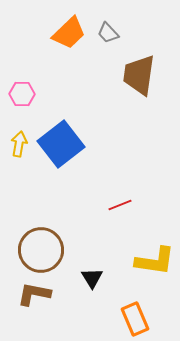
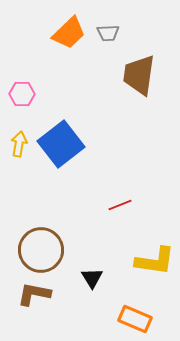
gray trapezoid: rotated 50 degrees counterclockwise
orange rectangle: rotated 44 degrees counterclockwise
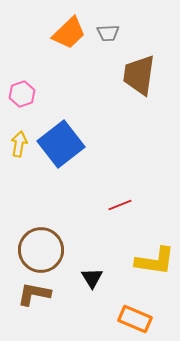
pink hexagon: rotated 20 degrees counterclockwise
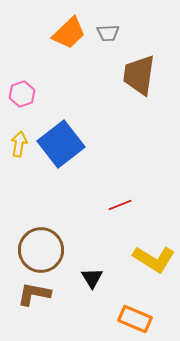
yellow L-shape: moved 1 px left, 2 px up; rotated 24 degrees clockwise
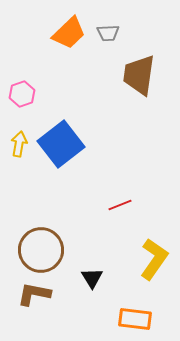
yellow L-shape: rotated 87 degrees counterclockwise
orange rectangle: rotated 16 degrees counterclockwise
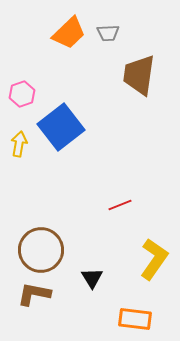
blue square: moved 17 px up
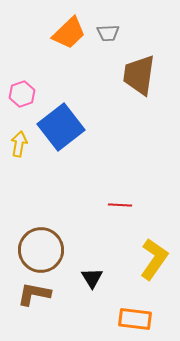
red line: rotated 25 degrees clockwise
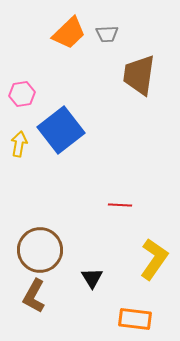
gray trapezoid: moved 1 px left, 1 px down
pink hexagon: rotated 10 degrees clockwise
blue square: moved 3 px down
brown circle: moved 1 px left
brown L-shape: moved 2 px down; rotated 72 degrees counterclockwise
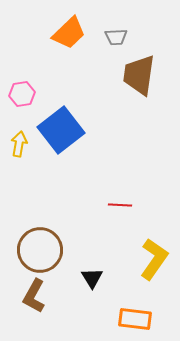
gray trapezoid: moved 9 px right, 3 px down
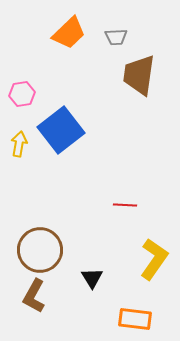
red line: moved 5 px right
